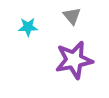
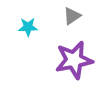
gray triangle: rotated 36 degrees clockwise
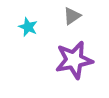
cyan star: rotated 24 degrees clockwise
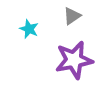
cyan star: moved 1 px right, 2 px down
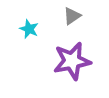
purple star: moved 2 px left, 1 px down
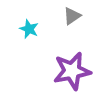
purple star: moved 10 px down
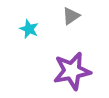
gray triangle: moved 1 px left
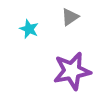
gray triangle: moved 1 px left, 1 px down
